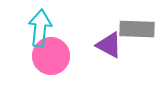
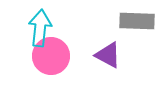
gray rectangle: moved 8 px up
purple triangle: moved 1 px left, 10 px down
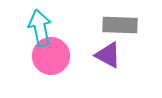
gray rectangle: moved 17 px left, 4 px down
cyan arrow: rotated 18 degrees counterclockwise
